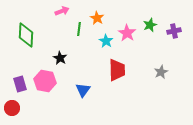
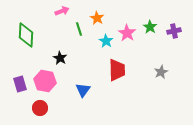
green star: moved 2 px down; rotated 16 degrees counterclockwise
green line: rotated 24 degrees counterclockwise
red circle: moved 28 px right
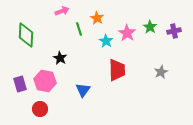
red circle: moved 1 px down
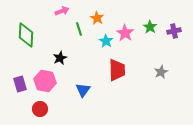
pink star: moved 2 px left
black star: rotated 16 degrees clockwise
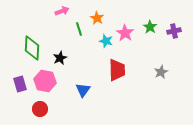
green diamond: moved 6 px right, 13 px down
cyan star: rotated 16 degrees counterclockwise
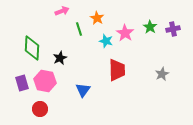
purple cross: moved 1 px left, 2 px up
gray star: moved 1 px right, 2 px down
purple rectangle: moved 2 px right, 1 px up
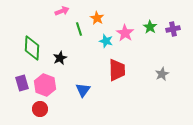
pink hexagon: moved 4 px down; rotated 10 degrees clockwise
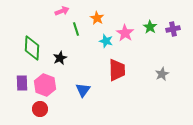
green line: moved 3 px left
purple rectangle: rotated 14 degrees clockwise
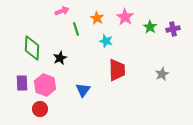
pink star: moved 16 px up
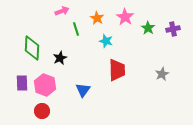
green star: moved 2 px left, 1 px down
red circle: moved 2 px right, 2 px down
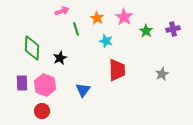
pink star: moved 1 px left
green star: moved 2 px left, 3 px down
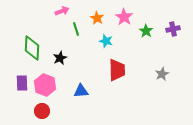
blue triangle: moved 2 px left, 1 px down; rotated 49 degrees clockwise
